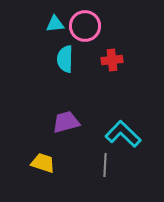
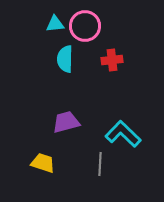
gray line: moved 5 px left, 1 px up
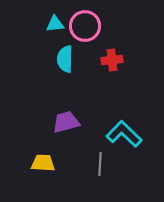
cyan L-shape: moved 1 px right
yellow trapezoid: rotated 15 degrees counterclockwise
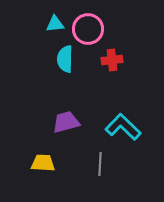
pink circle: moved 3 px right, 3 px down
cyan L-shape: moved 1 px left, 7 px up
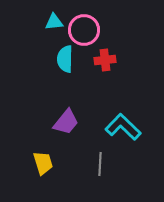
cyan triangle: moved 1 px left, 2 px up
pink circle: moved 4 px left, 1 px down
red cross: moved 7 px left
purple trapezoid: rotated 144 degrees clockwise
yellow trapezoid: rotated 70 degrees clockwise
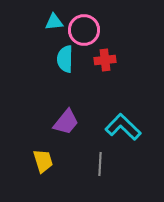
yellow trapezoid: moved 2 px up
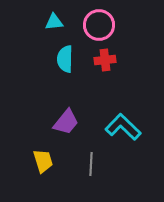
pink circle: moved 15 px right, 5 px up
gray line: moved 9 px left
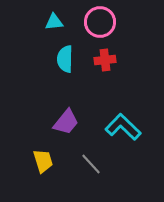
pink circle: moved 1 px right, 3 px up
gray line: rotated 45 degrees counterclockwise
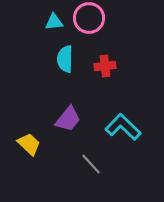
pink circle: moved 11 px left, 4 px up
red cross: moved 6 px down
purple trapezoid: moved 2 px right, 3 px up
yellow trapezoid: moved 14 px left, 17 px up; rotated 30 degrees counterclockwise
